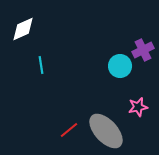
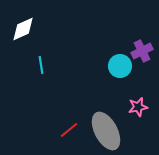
purple cross: moved 1 px left, 1 px down
gray ellipse: rotated 15 degrees clockwise
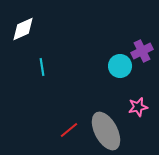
cyan line: moved 1 px right, 2 px down
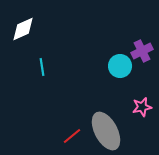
pink star: moved 4 px right
red line: moved 3 px right, 6 px down
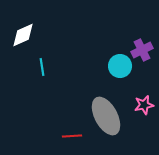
white diamond: moved 6 px down
purple cross: moved 1 px up
pink star: moved 2 px right, 2 px up
gray ellipse: moved 15 px up
red line: rotated 36 degrees clockwise
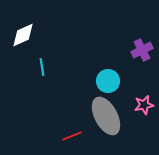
cyan circle: moved 12 px left, 15 px down
red line: rotated 18 degrees counterclockwise
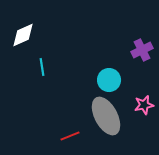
cyan circle: moved 1 px right, 1 px up
red line: moved 2 px left
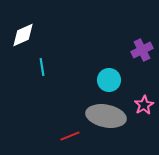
pink star: rotated 18 degrees counterclockwise
gray ellipse: rotated 51 degrees counterclockwise
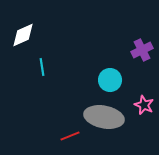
cyan circle: moved 1 px right
pink star: rotated 18 degrees counterclockwise
gray ellipse: moved 2 px left, 1 px down
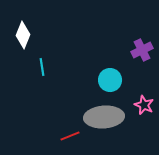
white diamond: rotated 44 degrees counterclockwise
gray ellipse: rotated 15 degrees counterclockwise
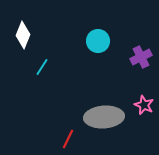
purple cross: moved 1 px left, 7 px down
cyan line: rotated 42 degrees clockwise
cyan circle: moved 12 px left, 39 px up
red line: moved 2 px left, 3 px down; rotated 42 degrees counterclockwise
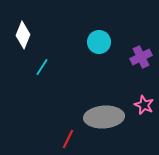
cyan circle: moved 1 px right, 1 px down
